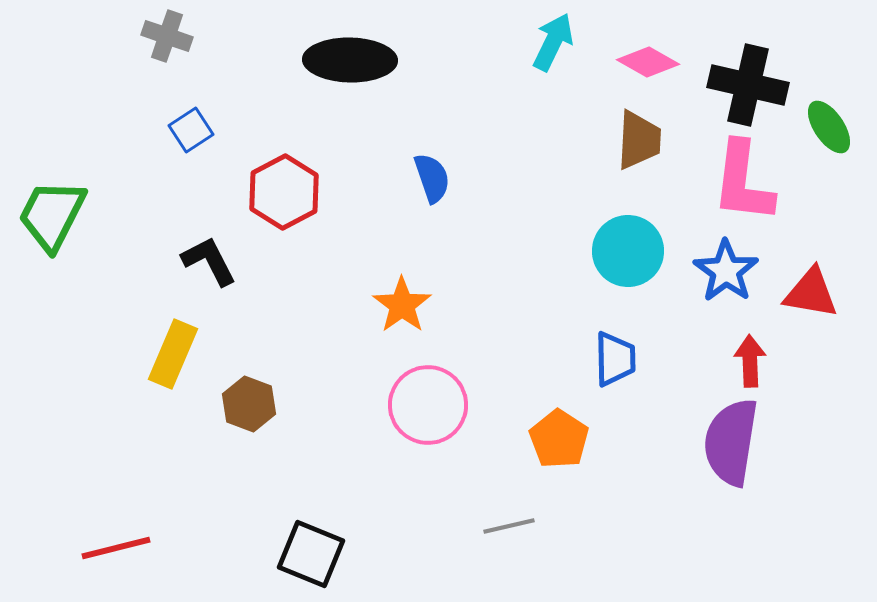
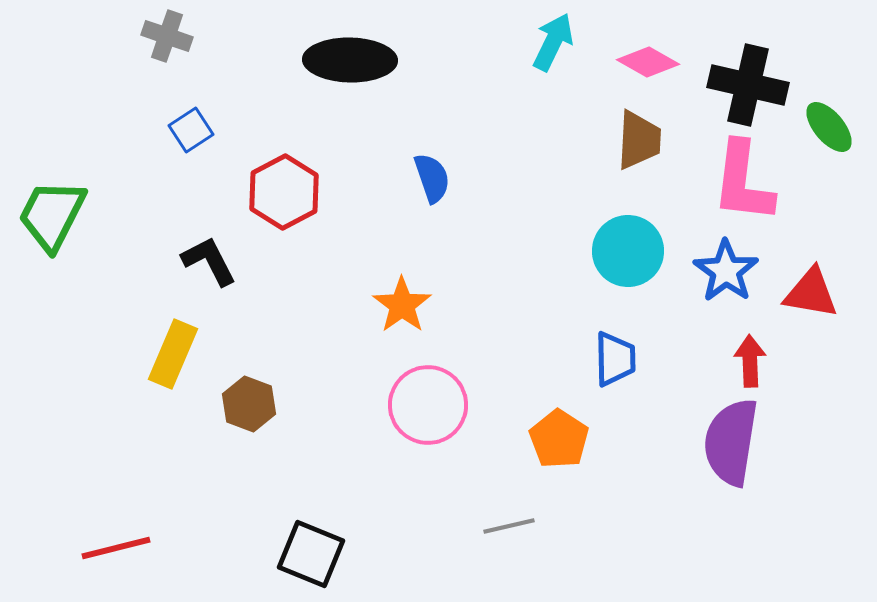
green ellipse: rotated 6 degrees counterclockwise
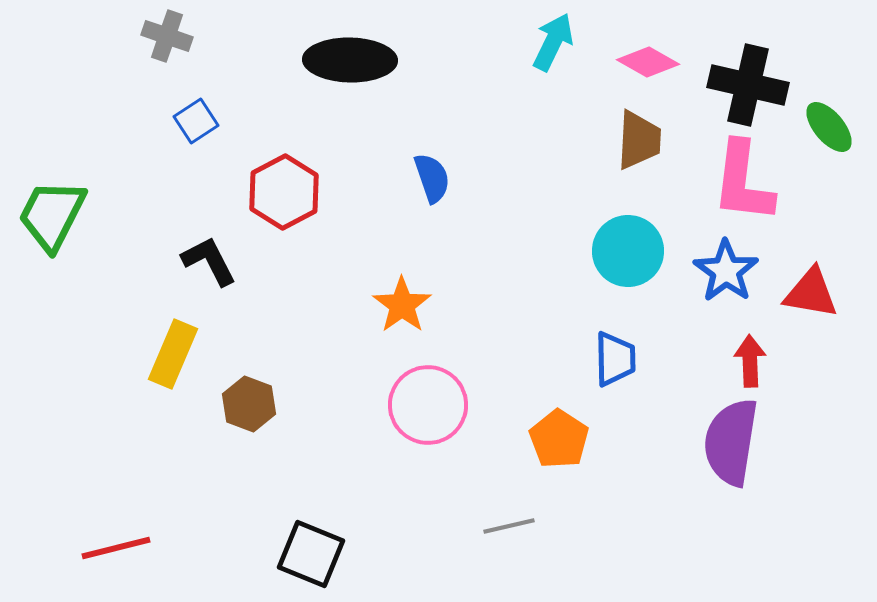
blue square: moved 5 px right, 9 px up
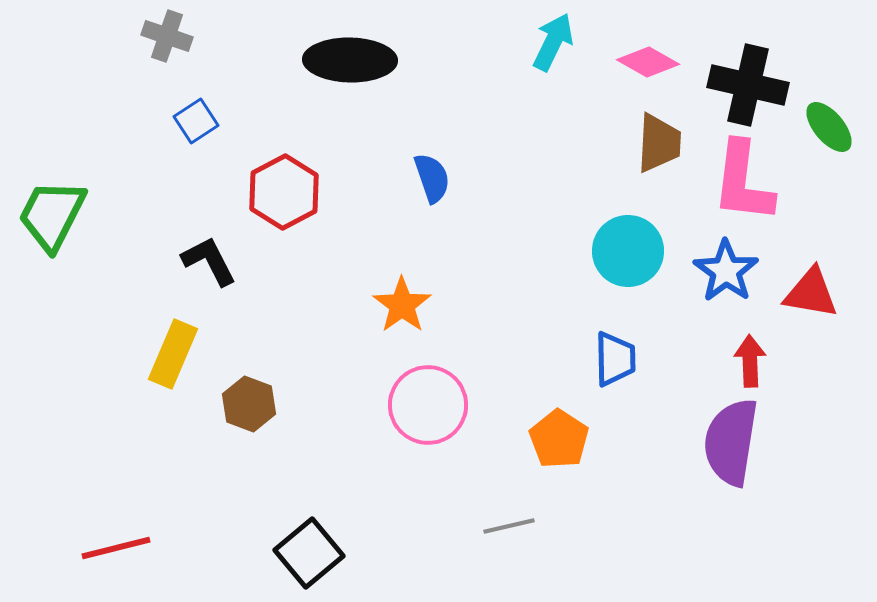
brown trapezoid: moved 20 px right, 3 px down
black square: moved 2 px left, 1 px up; rotated 28 degrees clockwise
